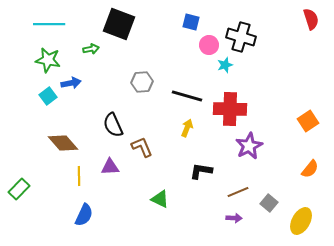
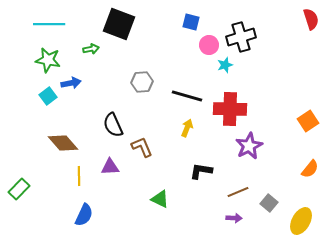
black cross: rotated 32 degrees counterclockwise
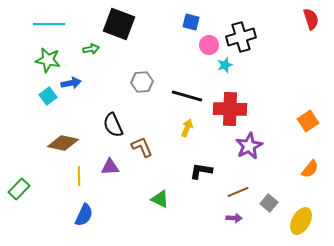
brown diamond: rotated 36 degrees counterclockwise
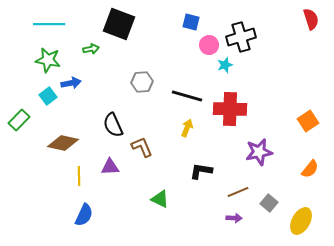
purple star: moved 10 px right, 6 px down; rotated 16 degrees clockwise
green rectangle: moved 69 px up
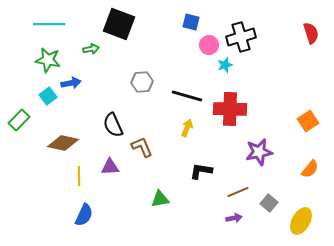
red semicircle: moved 14 px down
green triangle: rotated 36 degrees counterclockwise
purple arrow: rotated 14 degrees counterclockwise
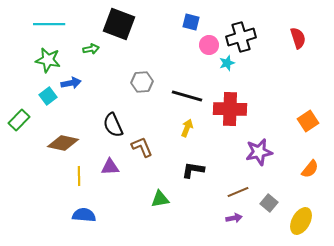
red semicircle: moved 13 px left, 5 px down
cyan star: moved 2 px right, 2 px up
black L-shape: moved 8 px left, 1 px up
blue semicircle: rotated 110 degrees counterclockwise
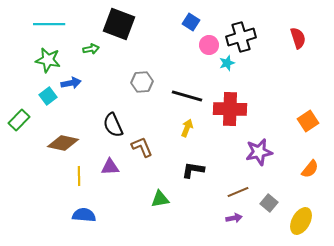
blue square: rotated 18 degrees clockwise
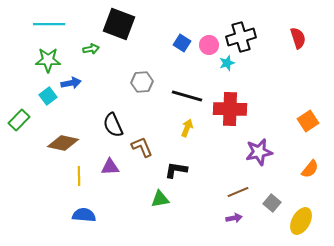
blue square: moved 9 px left, 21 px down
green star: rotated 10 degrees counterclockwise
black L-shape: moved 17 px left
gray square: moved 3 px right
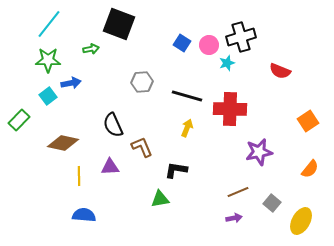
cyan line: rotated 52 degrees counterclockwise
red semicircle: moved 18 px left, 33 px down; rotated 130 degrees clockwise
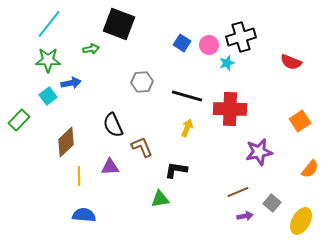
red semicircle: moved 11 px right, 9 px up
orange square: moved 8 px left
brown diamond: moved 3 px right, 1 px up; rotated 56 degrees counterclockwise
purple arrow: moved 11 px right, 2 px up
